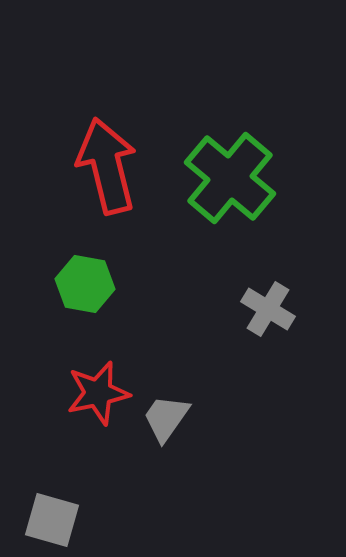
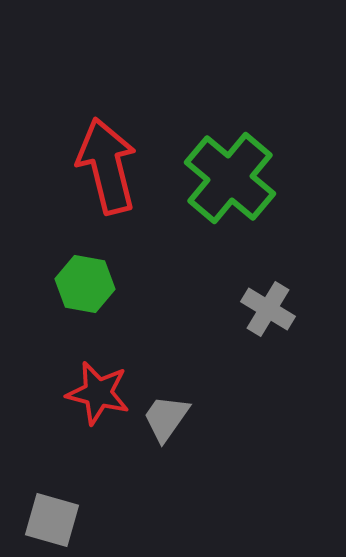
red star: rotated 26 degrees clockwise
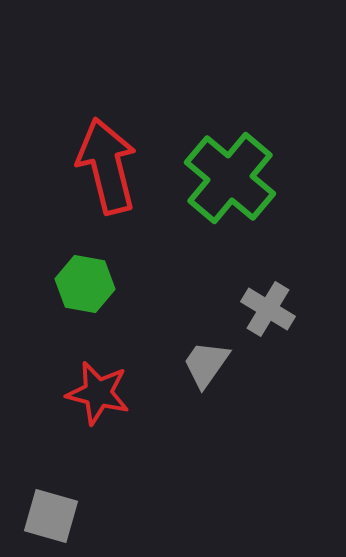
gray trapezoid: moved 40 px right, 54 px up
gray square: moved 1 px left, 4 px up
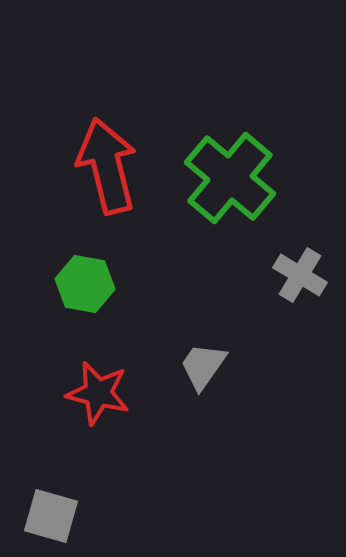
gray cross: moved 32 px right, 34 px up
gray trapezoid: moved 3 px left, 2 px down
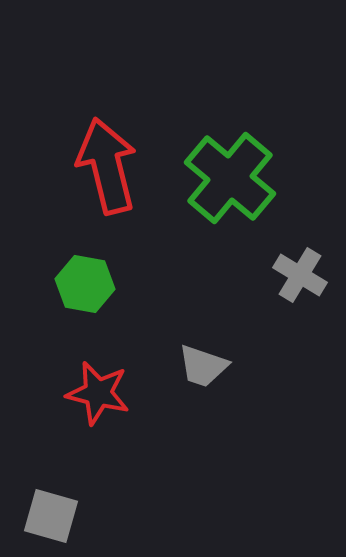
gray trapezoid: rotated 106 degrees counterclockwise
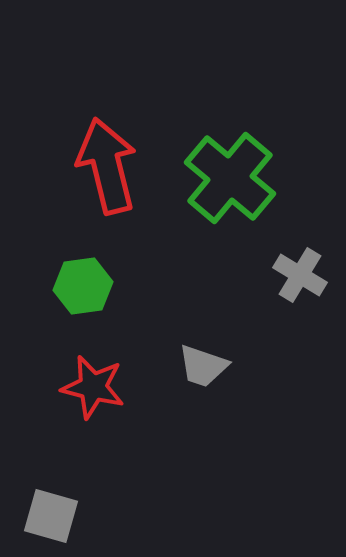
green hexagon: moved 2 px left, 2 px down; rotated 18 degrees counterclockwise
red star: moved 5 px left, 6 px up
